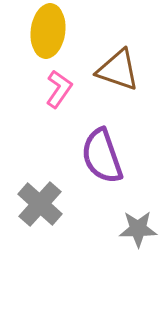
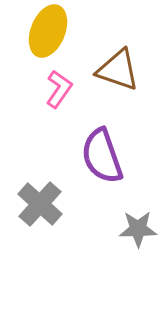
yellow ellipse: rotated 15 degrees clockwise
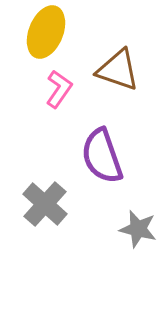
yellow ellipse: moved 2 px left, 1 px down
gray cross: moved 5 px right
gray star: rotated 15 degrees clockwise
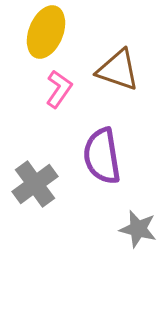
purple semicircle: rotated 10 degrees clockwise
gray cross: moved 10 px left, 20 px up; rotated 12 degrees clockwise
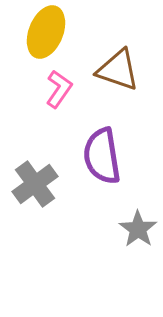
gray star: rotated 21 degrees clockwise
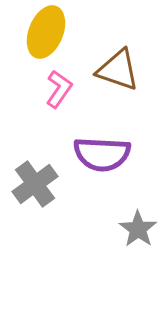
purple semicircle: moved 2 px up; rotated 78 degrees counterclockwise
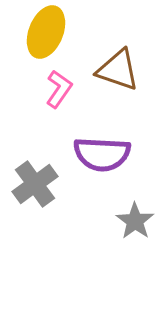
gray star: moved 3 px left, 8 px up
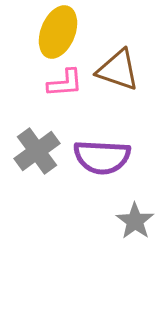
yellow ellipse: moved 12 px right
pink L-shape: moved 6 px right, 6 px up; rotated 51 degrees clockwise
purple semicircle: moved 3 px down
gray cross: moved 2 px right, 33 px up
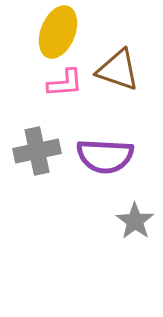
gray cross: rotated 24 degrees clockwise
purple semicircle: moved 3 px right, 1 px up
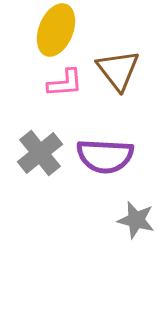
yellow ellipse: moved 2 px left, 2 px up
brown triangle: rotated 33 degrees clockwise
gray cross: moved 3 px right, 2 px down; rotated 27 degrees counterclockwise
gray star: moved 1 px right, 1 px up; rotated 21 degrees counterclockwise
